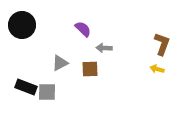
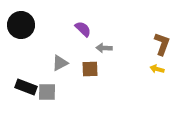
black circle: moved 1 px left
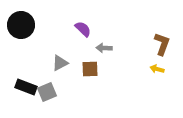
gray square: rotated 24 degrees counterclockwise
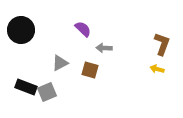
black circle: moved 5 px down
brown square: moved 1 px down; rotated 18 degrees clockwise
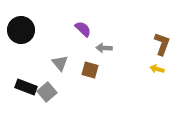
gray triangle: rotated 42 degrees counterclockwise
gray square: rotated 18 degrees counterclockwise
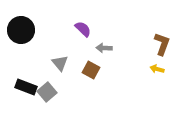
brown square: moved 1 px right; rotated 12 degrees clockwise
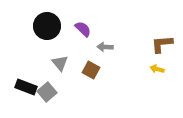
black circle: moved 26 px right, 4 px up
brown L-shape: rotated 115 degrees counterclockwise
gray arrow: moved 1 px right, 1 px up
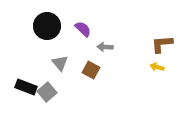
yellow arrow: moved 2 px up
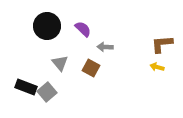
brown square: moved 2 px up
